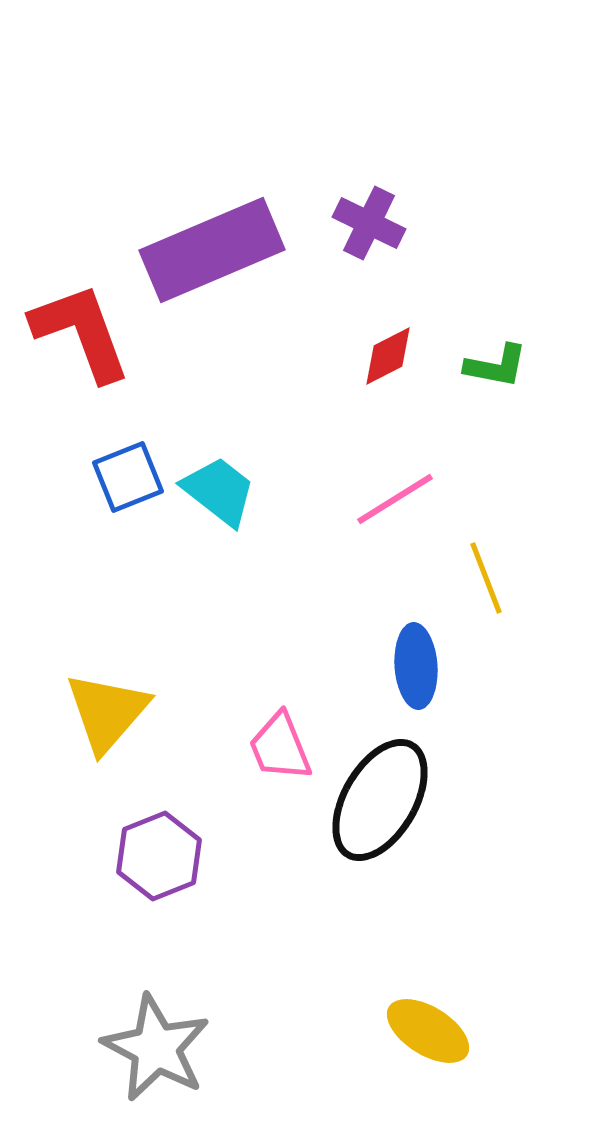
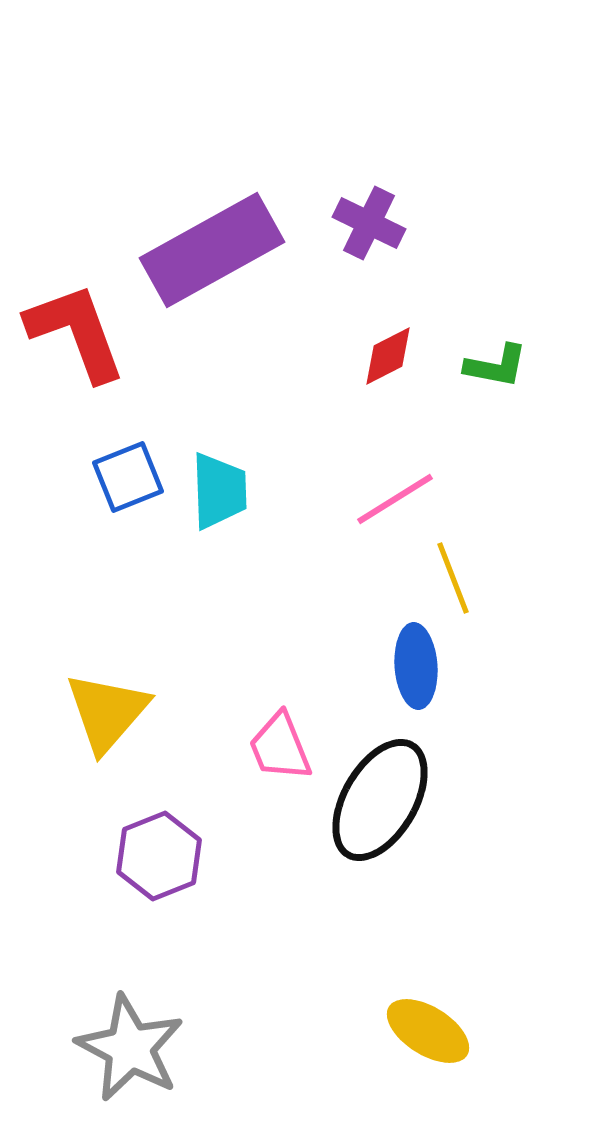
purple rectangle: rotated 6 degrees counterclockwise
red L-shape: moved 5 px left
cyan trapezoid: rotated 50 degrees clockwise
yellow line: moved 33 px left
gray star: moved 26 px left
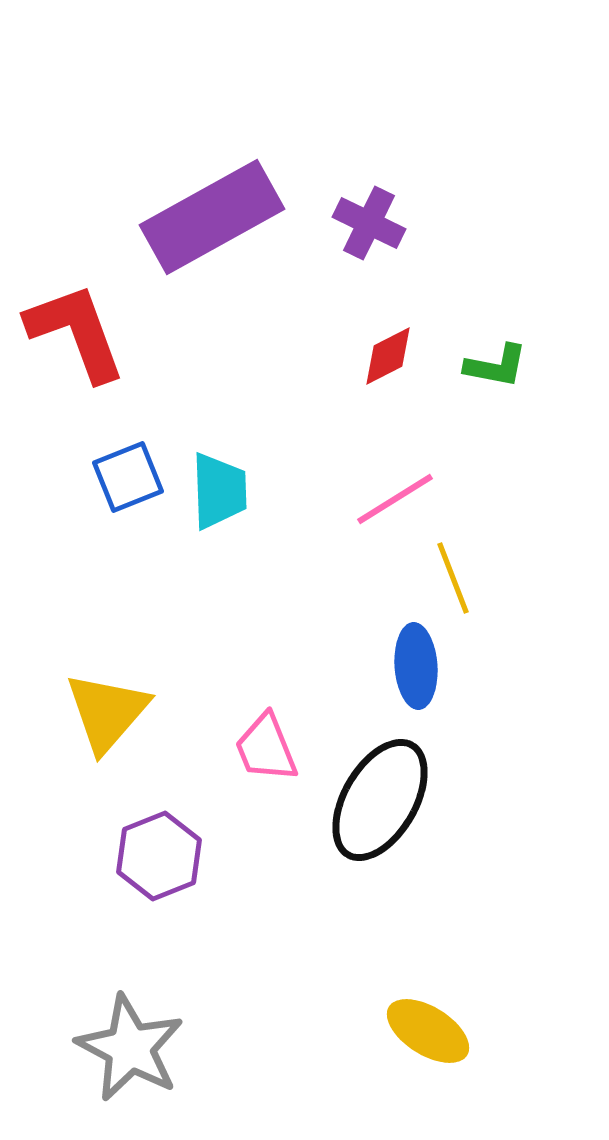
purple rectangle: moved 33 px up
pink trapezoid: moved 14 px left, 1 px down
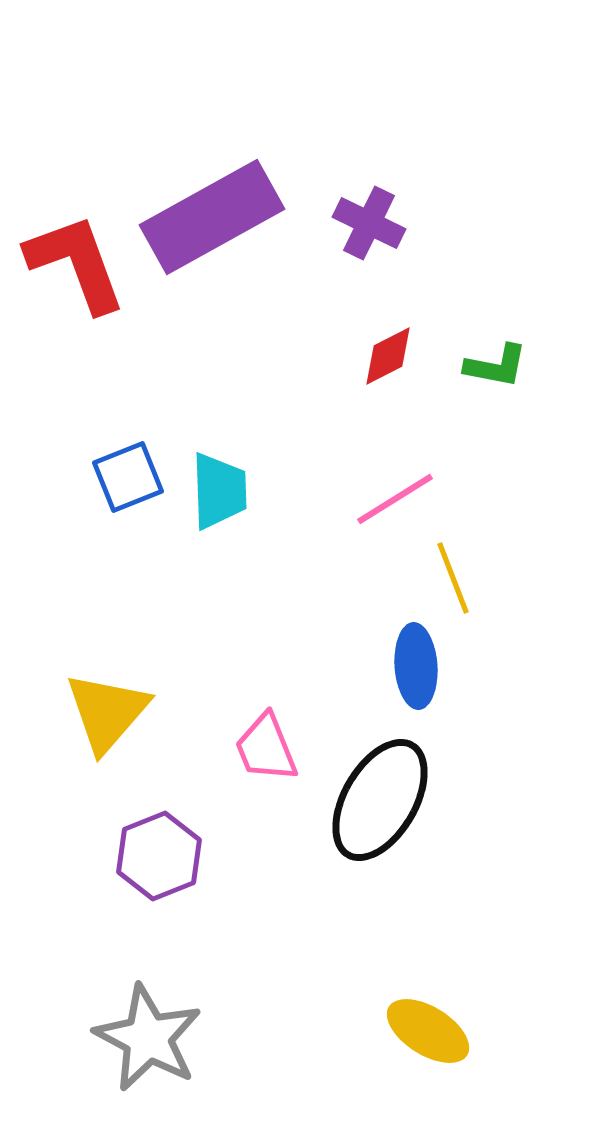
red L-shape: moved 69 px up
gray star: moved 18 px right, 10 px up
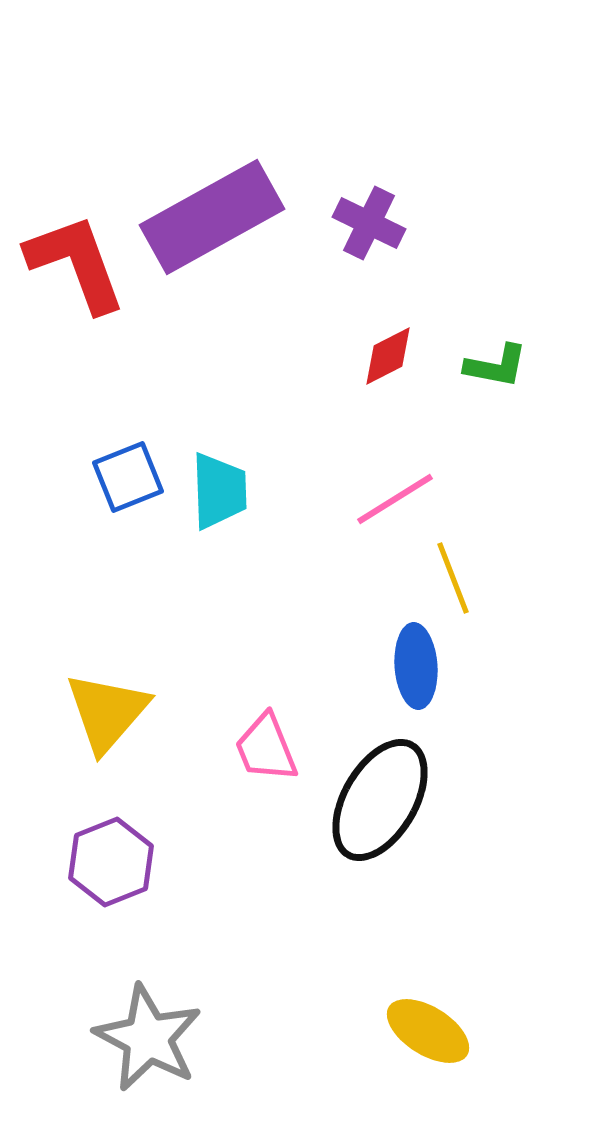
purple hexagon: moved 48 px left, 6 px down
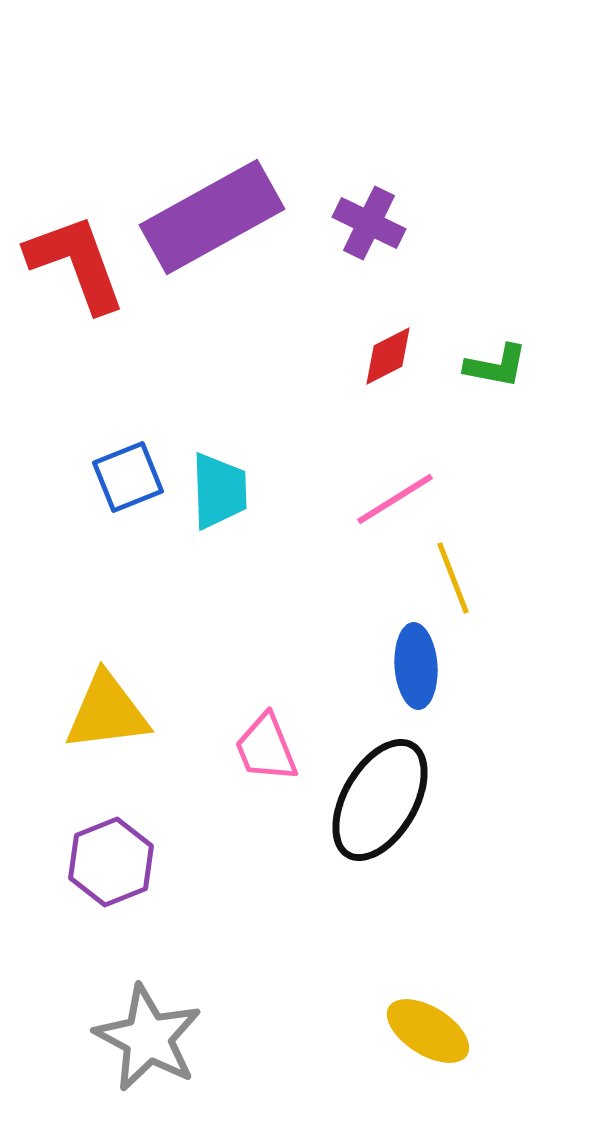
yellow triangle: rotated 42 degrees clockwise
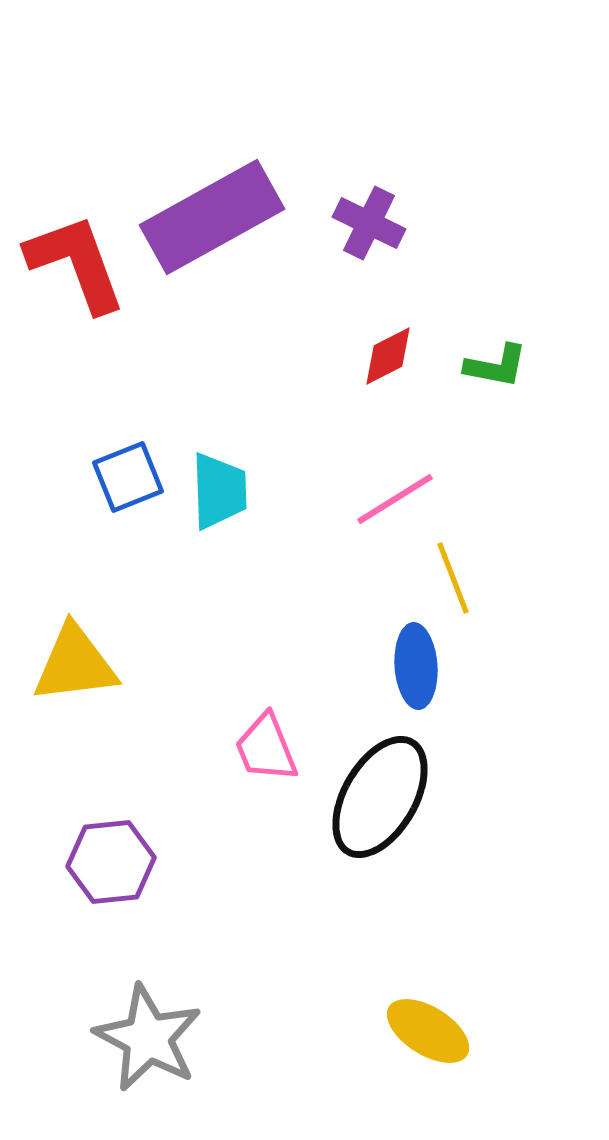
yellow triangle: moved 32 px left, 48 px up
black ellipse: moved 3 px up
purple hexagon: rotated 16 degrees clockwise
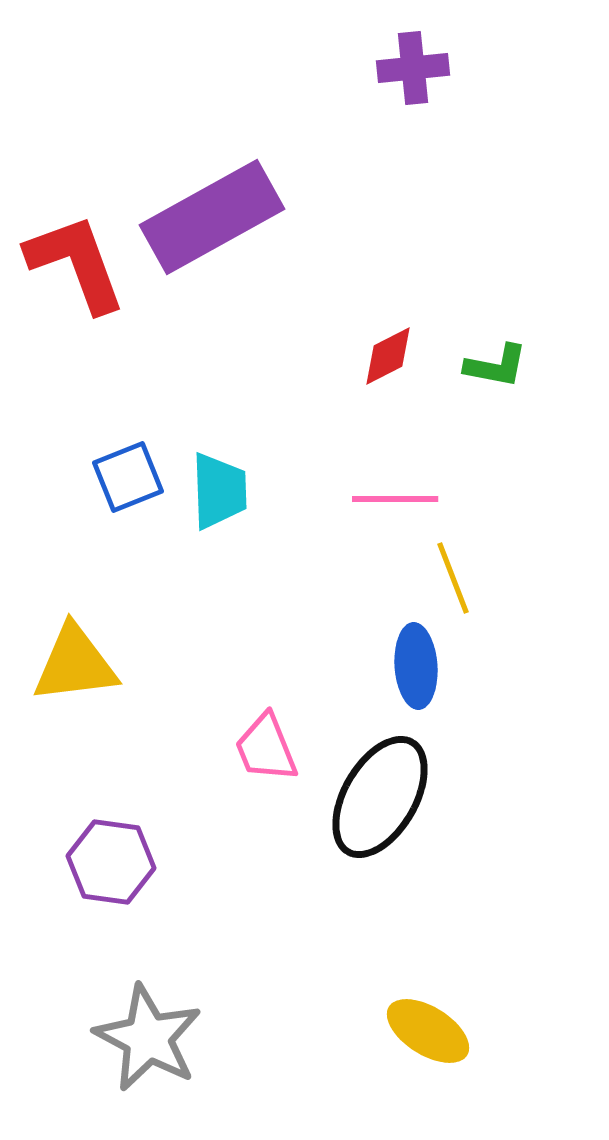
purple cross: moved 44 px right, 155 px up; rotated 32 degrees counterclockwise
pink line: rotated 32 degrees clockwise
purple hexagon: rotated 14 degrees clockwise
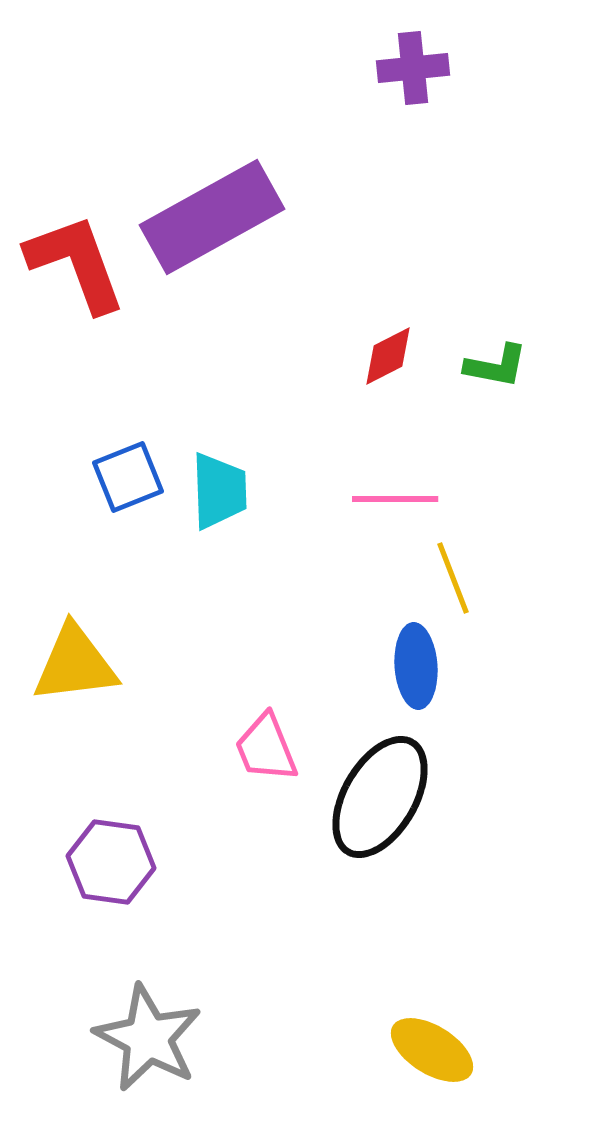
yellow ellipse: moved 4 px right, 19 px down
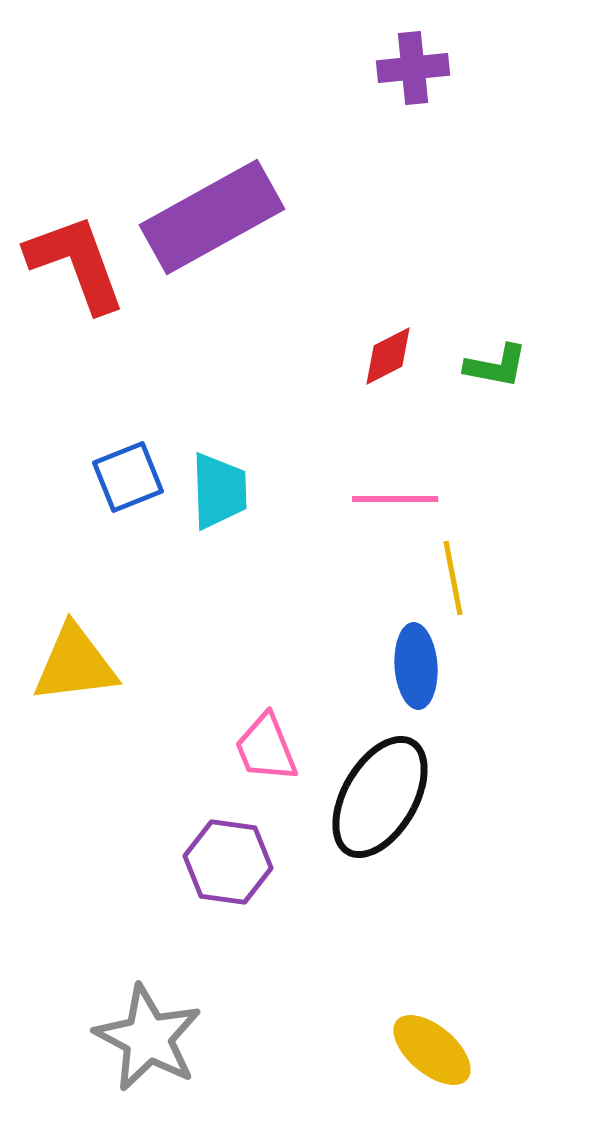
yellow line: rotated 10 degrees clockwise
purple hexagon: moved 117 px right
yellow ellipse: rotated 8 degrees clockwise
